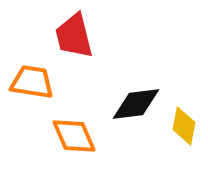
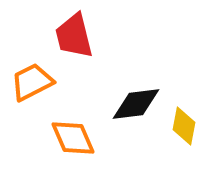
orange trapezoid: rotated 36 degrees counterclockwise
orange diamond: moved 1 px left, 2 px down
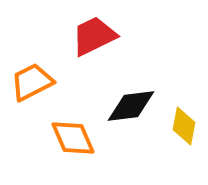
red trapezoid: moved 20 px right; rotated 78 degrees clockwise
black diamond: moved 5 px left, 2 px down
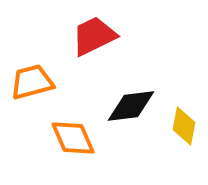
orange trapezoid: rotated 12 degrees clockwise
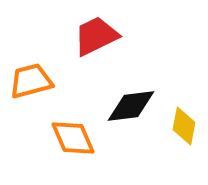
red trapezoid: moved 2 px right
orange trapezoid: moved 1 px left, 1 px up
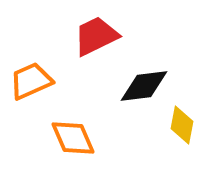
orange trapezoid: rotated 9 degrees counterclockwise
black diamond: moved 13 px right, 20 px up
yellow diamond: moved 2 px left, 1 px up
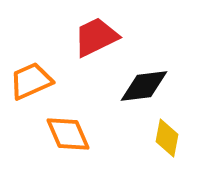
red trapezoid: moved 1 px down
yellow diamond: moved 15 px left, 13 px down
orange diamond: moved 5 px left, 4 px up
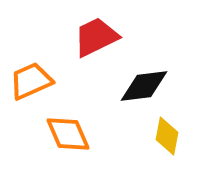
yellow diamond: moved 2 px up
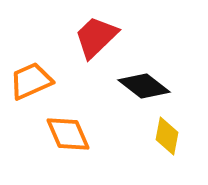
red trapezoid: rotated 18 degrees counterclockwise
black diamond: rotated 45 degrees clockwise
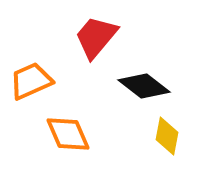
red trapezoid: rotated 6 degrees counterclockwise
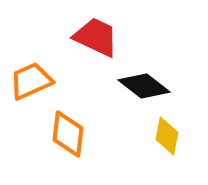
red trapezoid: rotated 75 degrees clockwise
orange diamond: rotated 30 degrees clockwise
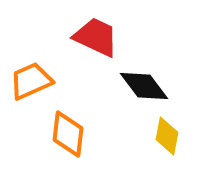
black diamond: rotated 15 degrees clockwise
